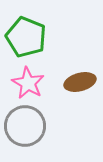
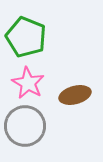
brown ellipse: moved 5 px left, 13 px down
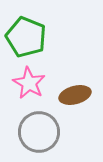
pink star: moved 1 px right
gray circle: moved 14 px right, 6 px down
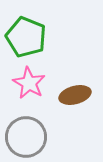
gray circle: moved 13 px left, 5 px down
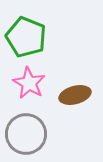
gray circle: moved 3 px up
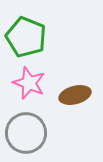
pink star: rotated 8 degrees counterclockwise
gray circle: moved 1 px up
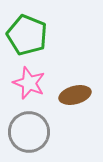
green pentagon: moved 1 px right, 2 px up
gray circle: moved 3 px right, 1 px up
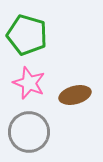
green pentagon: rotated 6 degrees counterclockwise
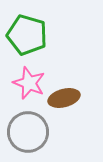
brown ellipse: moved 11 px left, 3 px down
gray circle: moved 1 px left
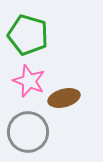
green pentagon: moved 1 px right
pink star: moved 2 px up
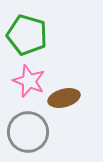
green pentagon: moved 1 px left
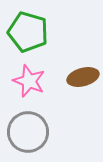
green pentagon: moved 1 px right, 3 px up
brown ellipse: moved 19 px right, 21 px up
